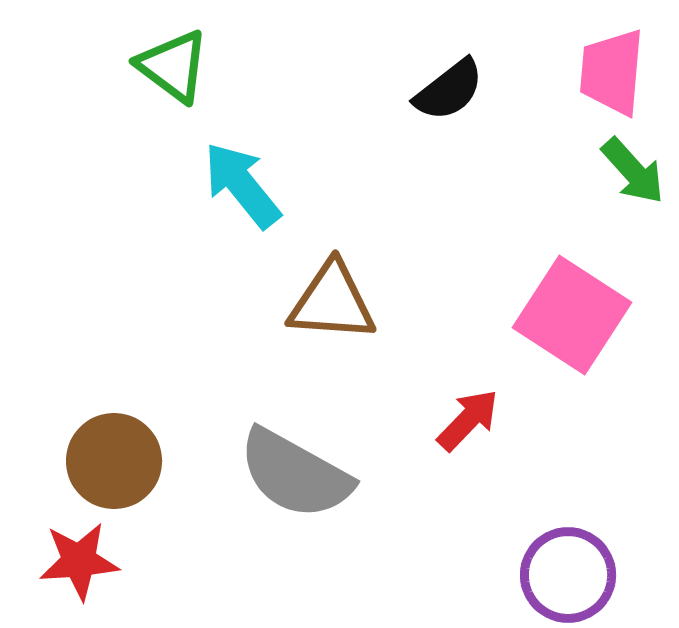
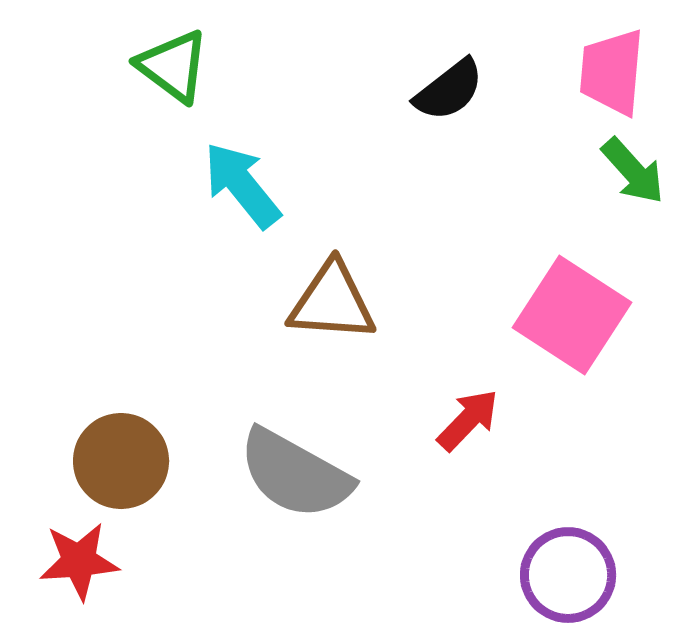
brown circle: moved 7 px right
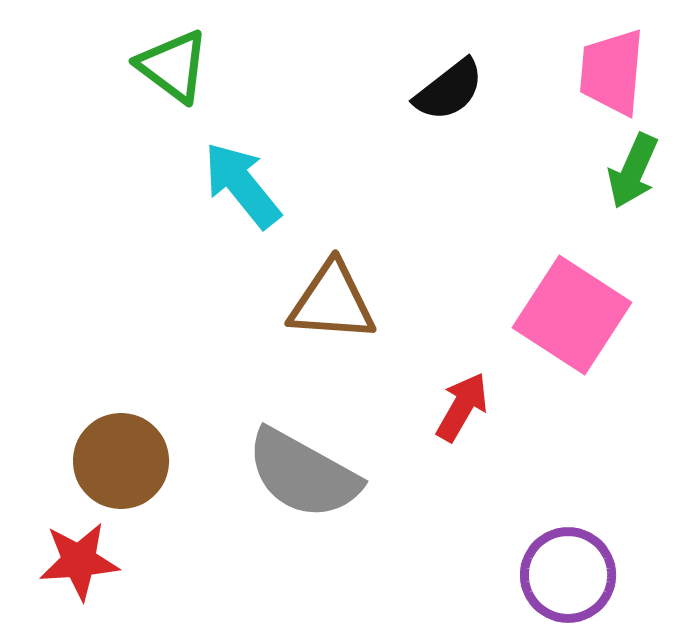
green arrow: rotated 66 degrees clockwise
red arrow: moved 6 px left, 13 px up; rotated 14 degrees counterclockwise
gray semicircle: moved 8 px right
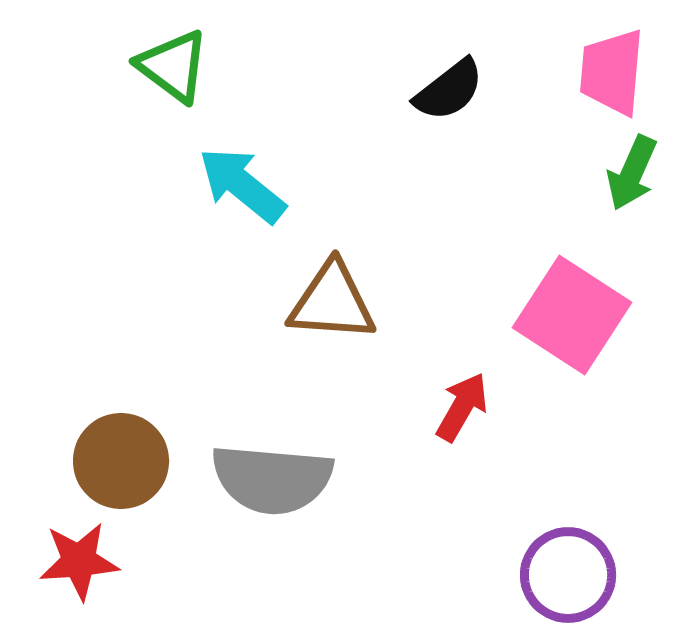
green arrow: moved 1 px left, 2 px down
cyan arrow: rotated 12 degrees counterclockwise
gray semicircle: moved 31 px left, 5 px down; rotated 24 degrees counterclockwise
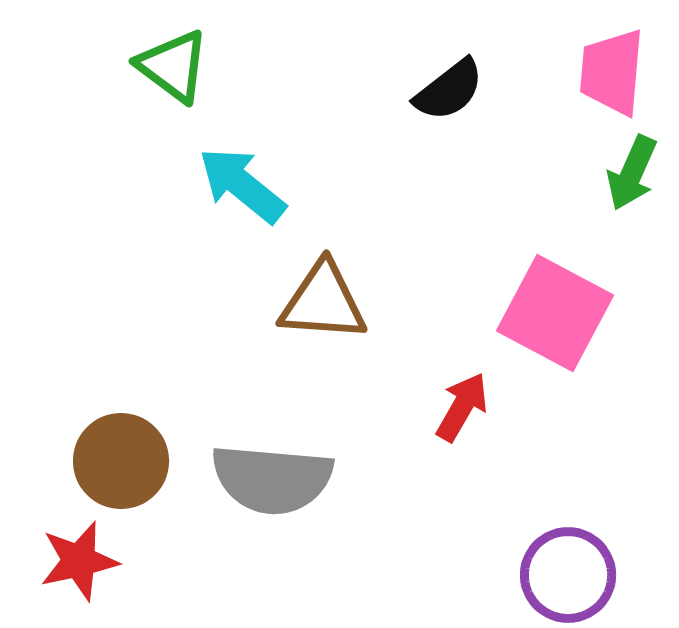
brown triangle: moved 9 px left
pink square: moved 17 px left, 2 px up; rotated 5 degrees counterclockwise
red star: rotated 8 degrees counterclockwise
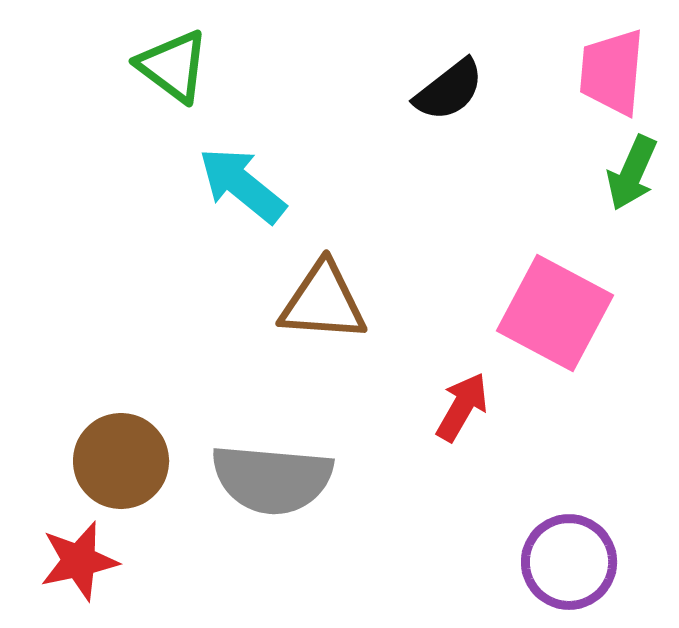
purple circle: moved 1 px right, 13 px up
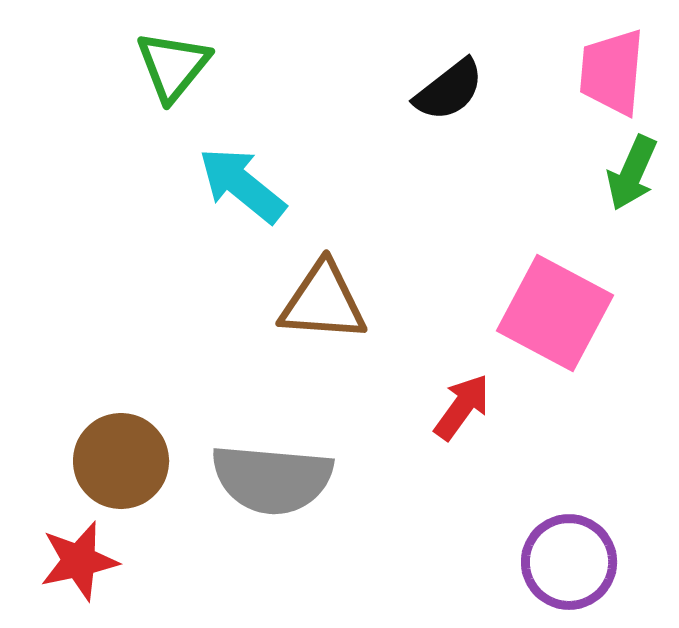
green triangle: rotated 32 degrees clockwise
red arrow: rotated 6 degrees clockwise
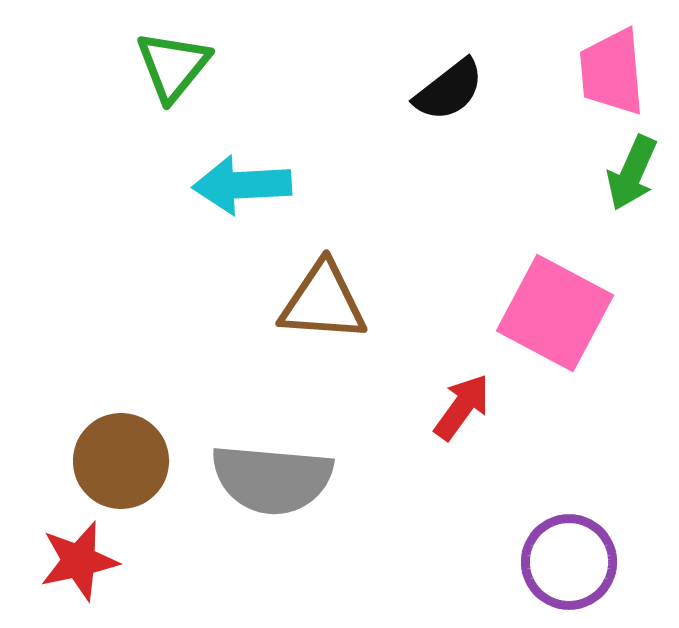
pink trapezoid: rotated 10 degrees counterclockwise
cyan arrow: rotated 42 degrees counterclockwise
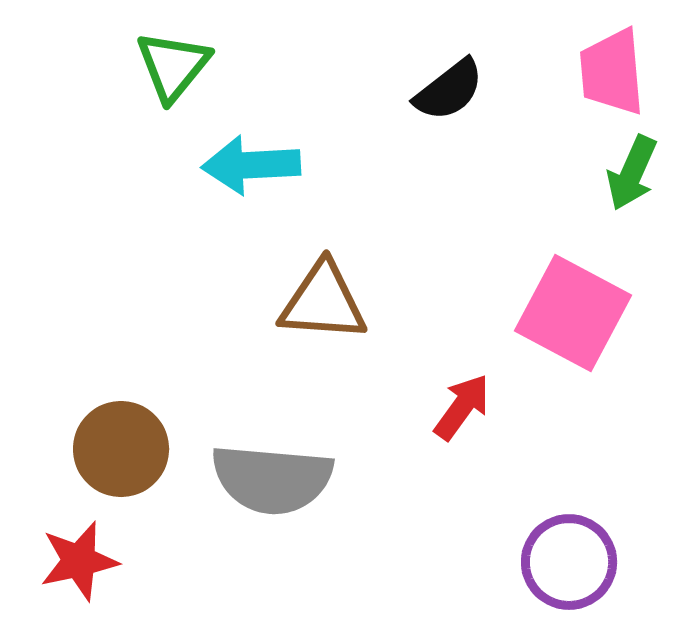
cyan arrow: moved 9 px right, 20 px up
pink square: moved 18 px right
brown circle: moved 12 px up
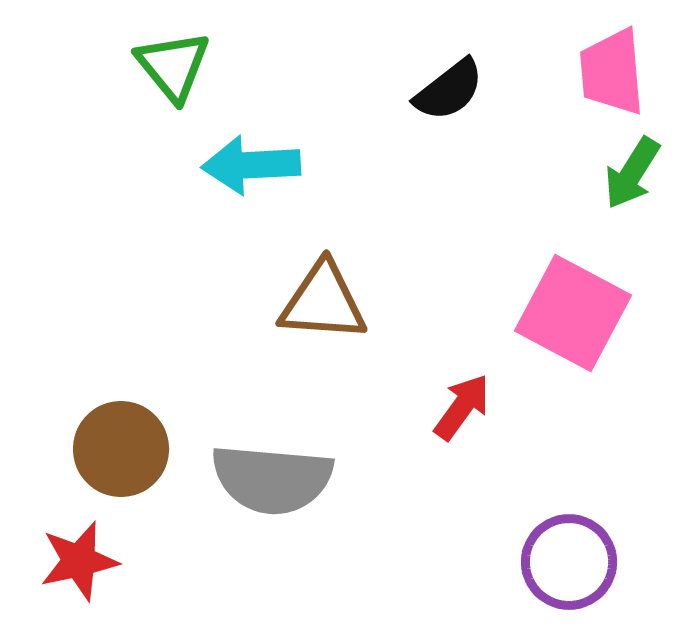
green triangle: rotated 18 degrees counterclockwise
green arrow: rotated 8 degrees clockwise
